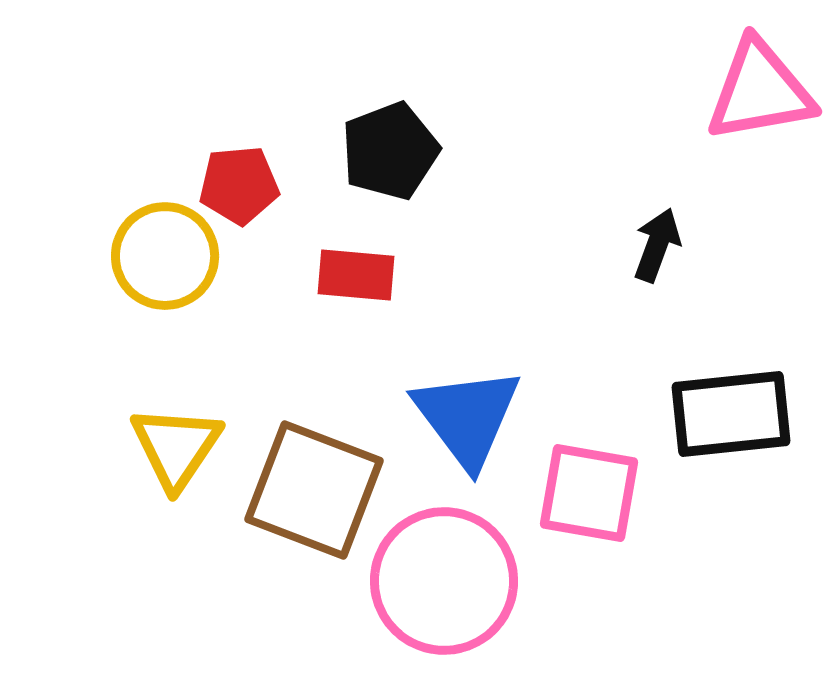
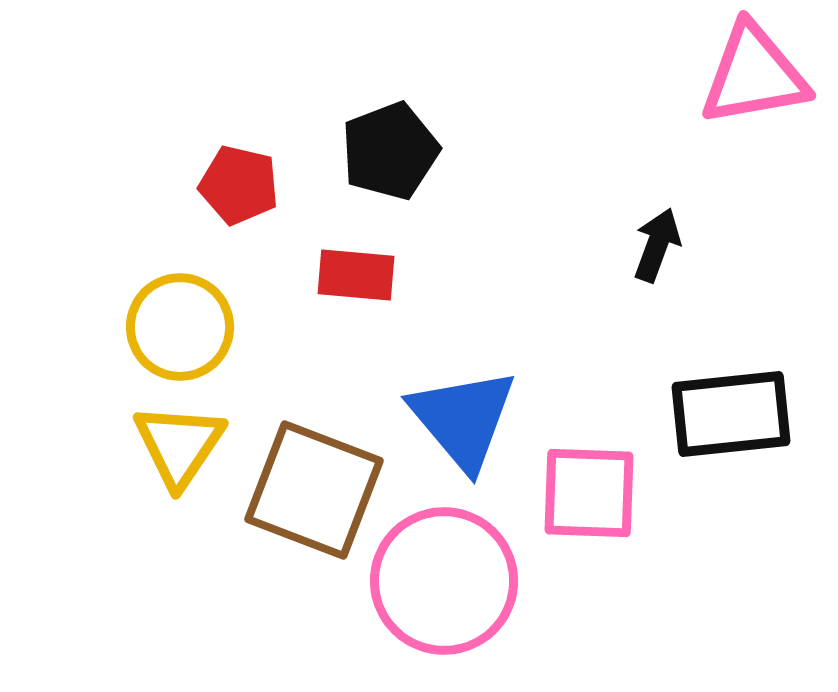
pink triangle: moved 6 px left, 16 px up
red pentagon: rotated 18 degrees clockwise
yellow circle: moved 15 px right, 71 px down
blue triangle: moved 4 px left, 2 px down; rotated 3 degrees counterclockwise
yellow triangle: moved 3 px right, 2 px up
pink square: rotated 8 degrees counterclockwise
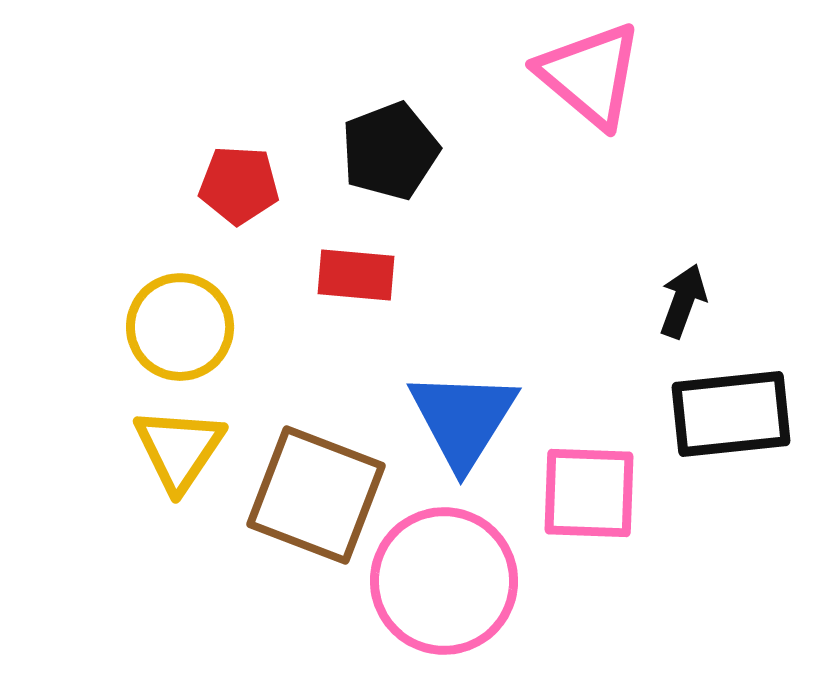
pink triangle: moved 164 px left; rotated 50 degrees clockwise
red pentagon: rotated 10 degrees counterclockwise
black arrow: moved 26 px right, 56 px down
blue triangle: rotated 12 degrees clockwise
yellow triangle: moved 4 px down
brown square: moved 2 px right, 5 px down
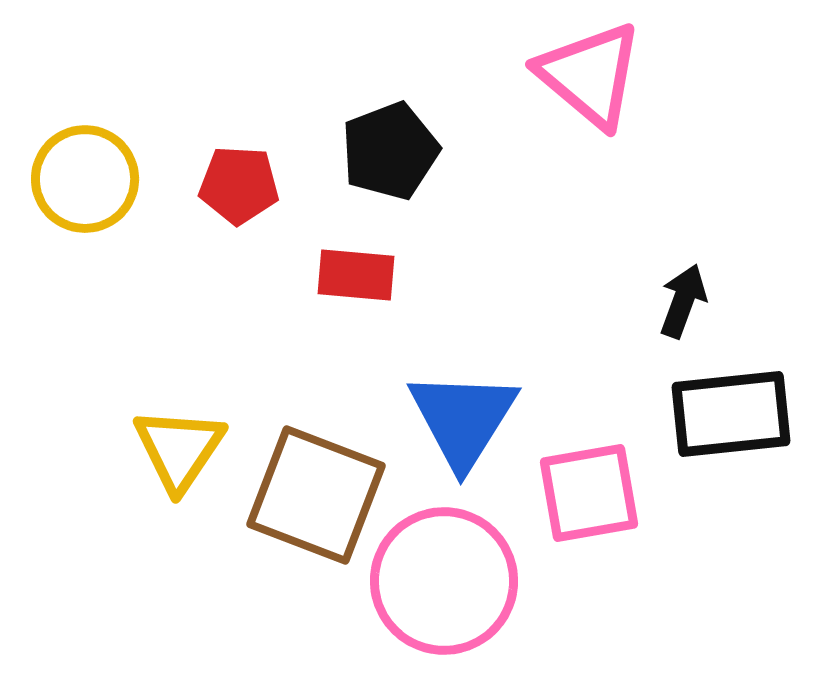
yellow circle: moved 95 px left, 148 px up
pink square: rotated 12 degrees counterclockwise
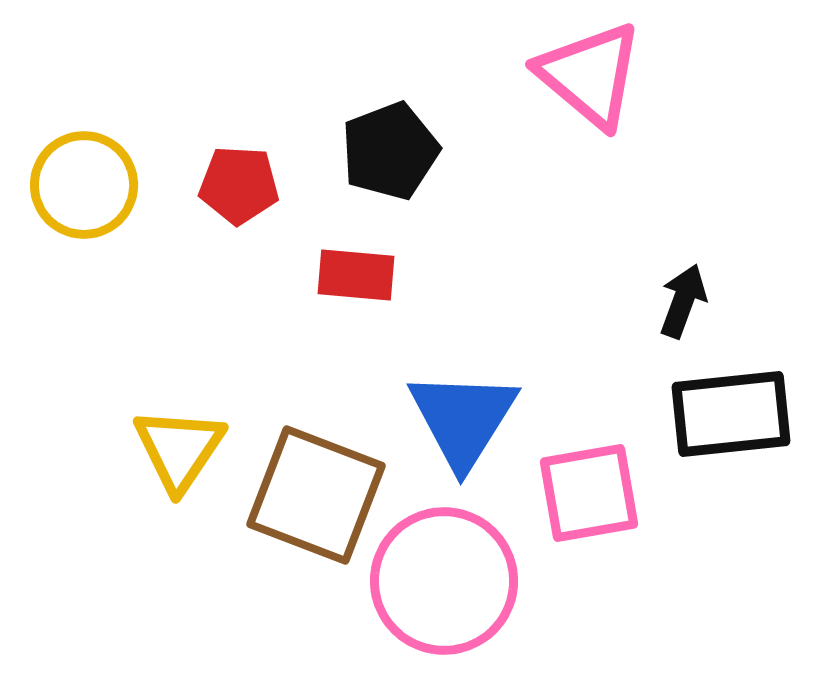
yellow circle: moved 1 px left, 6 px down
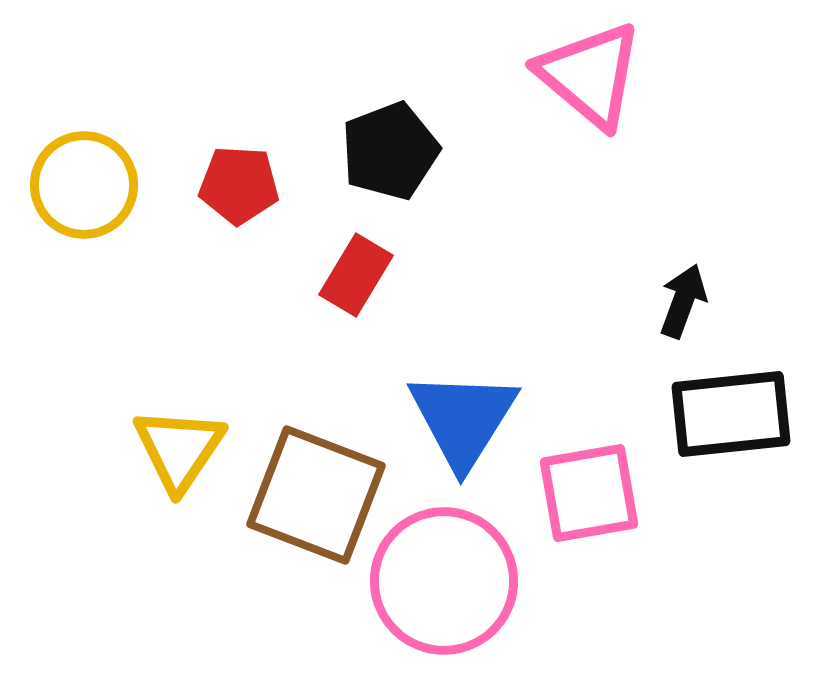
red rectangle: rotated 64 degrees counterclockwise
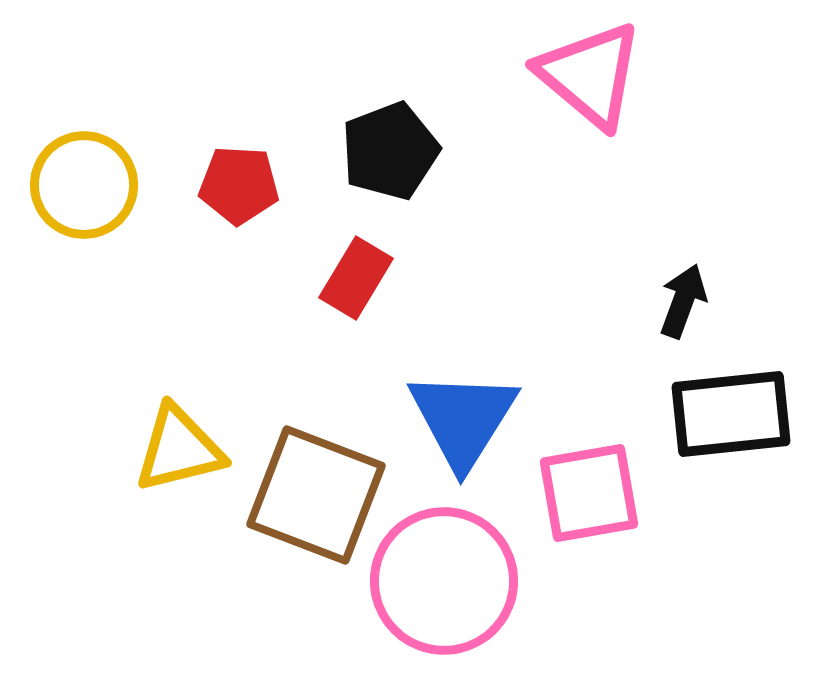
red rectangle: moved 3 px down
yellow triangle: rotated 42 degrees clockwise
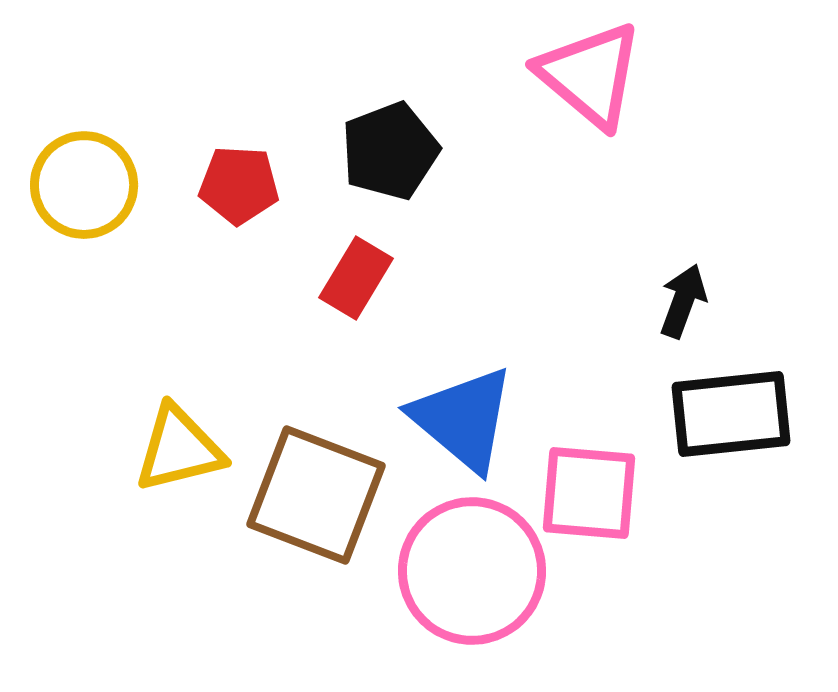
blue triangle: rotated 22 degrees counterclockwise
pink square: rotated 15 degrees clockwise
pink circle: moved 28 px right, 10 px up
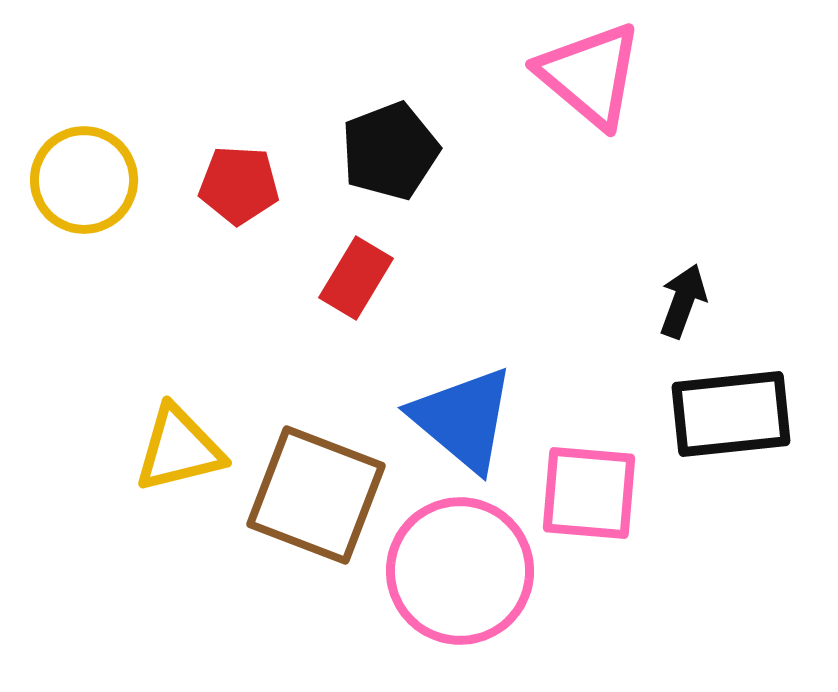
yellow circle: moved 5 px up
pink circle: moved 12 px left
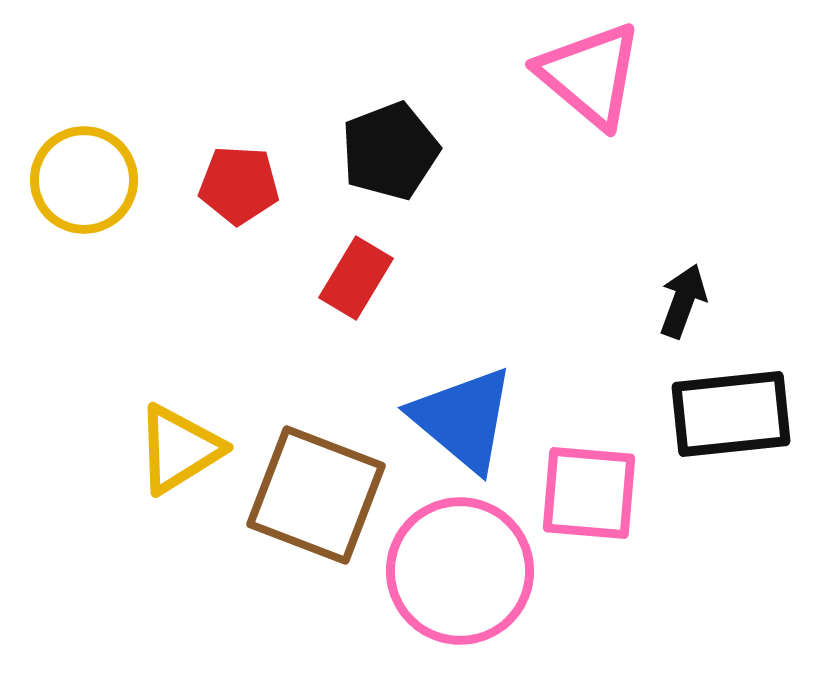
yellow triangle: rotated 18 degrees counterclockwise
